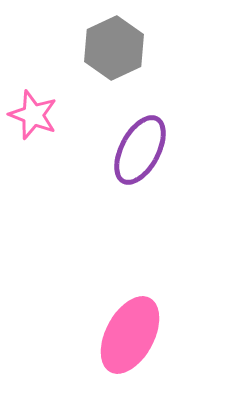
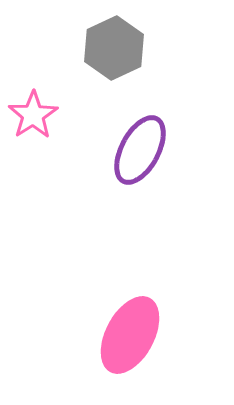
pink star: rotated 18 degrees clockwise
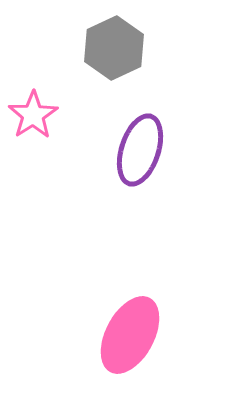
purple ellipse: rotated 10 degrees counterclockwise
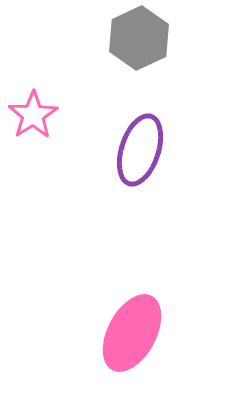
gray hexagon: moved 25 px right, 10 px up
pink ellipse: moved 2 px right, 2 px up
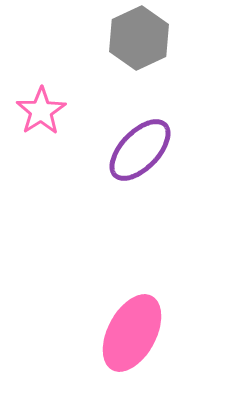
pink star: moved 8 px right, 4 px up
purple ellipse: rotated 26 degrees clockwise
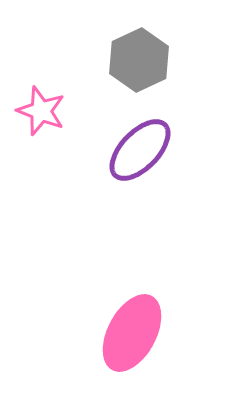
gray hexagon: moved 22 px down
pink star: rotated 18 degrees counterclockwise
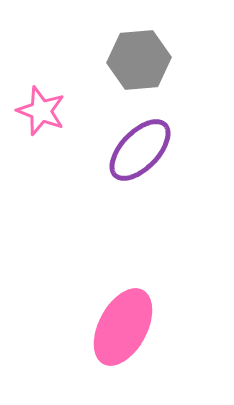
gray hexagon: rotated 20 degrees clockwise
pink ellipse: moved 9 px left, 6 px up
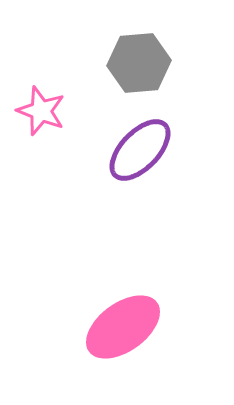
gray hexagon: moved 3 px down
pink ellipse: rotated 26 degrees clockwise
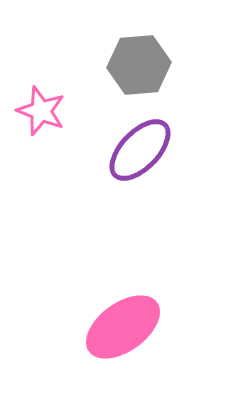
gray hexagon: moved 2 px down
